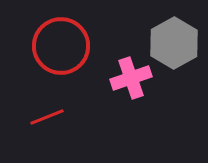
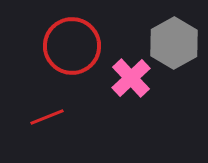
red circle: moved 11 px right
pink cross: rotated 24 degrees counterclockwise
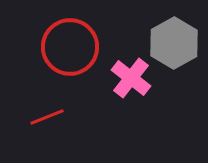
red circle: moved 2 px left, 1 px down
pink cross: rotated 9 degrees counterclockwise
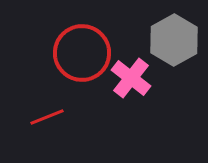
gray hexagon: moved 3 px up
red circle: moved 12 px right, 6 px down
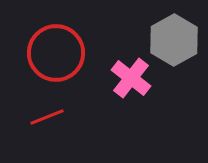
red circle: moved 26 px left
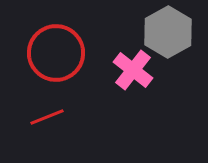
gray hexagon: moved 6 px left, 8 px up
pink cross: moved 2 px right, 8 px up
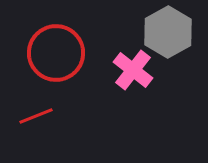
red line: moved 11 px left, 1 px up
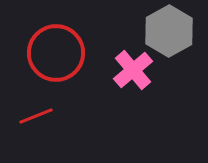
gray hexagon: moved 1 px right, 1 px up
pink cross: rotated 12 degrees clockwise
